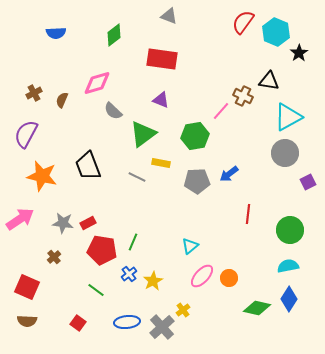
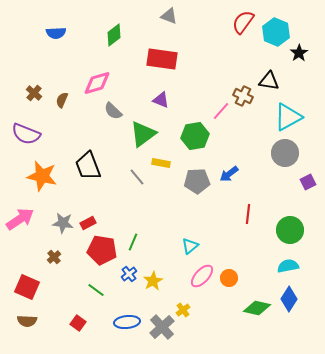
brown cross at (34, 93): rotated 21 degrees counterclockwise
purple semicircle at (26, 134): rotated 96 degrees counterclockwise
gray line at (137, 177): rotated 24 degrees clockwise
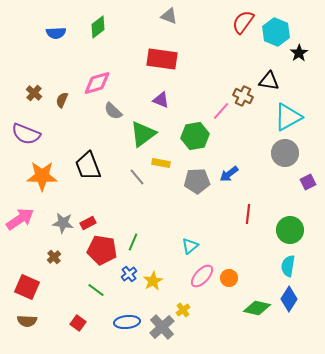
green diamond at (114, 35): moved 16 px left, 8 px up
orange star at (42, 176): rotated 12 degrees counterclockwise
cyan semicircle at (288, 266): rotated 70 degrees counterclockwise
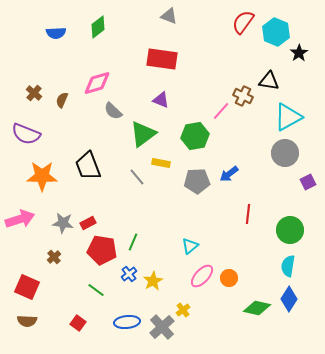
pink arrow at (20, 219): rotated 16 degrees clockwise
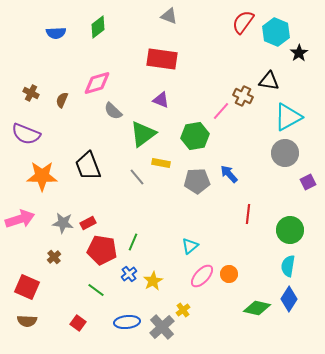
brown cross at (34, 93): moved 3 px left; rotated 14 degrees counterclockwise
blue arrow at (229, 174): rotated 84 degrees clockwise
orange circle at (229, 278): moved 4 px up
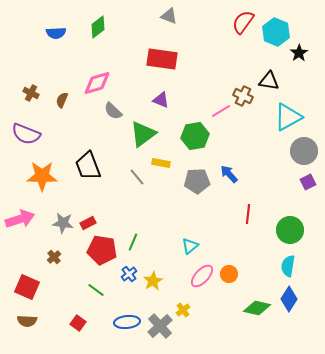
pink line at (221, 111): rotated 18 degrees clockwise
gray circle at (285, 153): moved 19 px right, 2 px up
gray cross at (162, 327): moved 2 px left, 1 px up
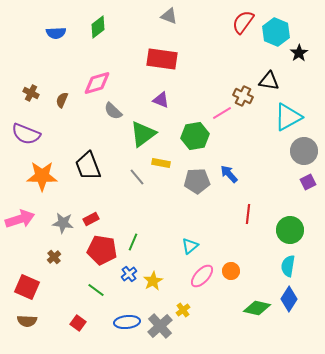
pink line at (221, 111): moved 1 px right, 2 px down
red rectangle at (88, 223): moved 3 px right, 4 px up
orange circle at (229, 274): moved 2 px right, 3 px up
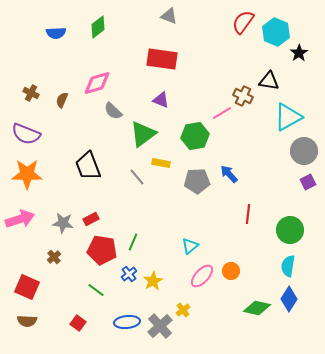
orange star at (42, 176): moved 15 px left, 2 px up
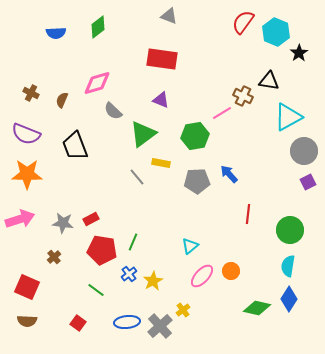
black trapezoid at (88, 166): moved 13 px left, 20 px up
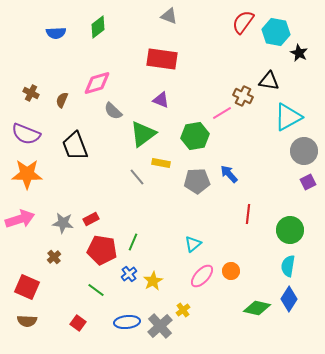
cyan hexagon at (276, 32): rotated 12 degrees counterclockwise
black star at (299, 53): rotated 12 degrees counterclockwise
cyan triangle at (190, 246): moved 3 px right, 2 px up
